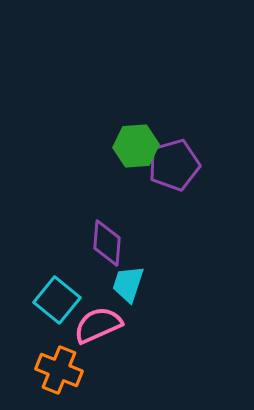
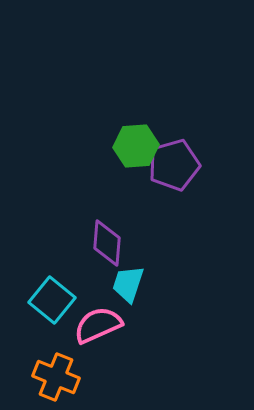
cyan square: moved 5 px left
orange cross: moved 3 px left, 7 px down
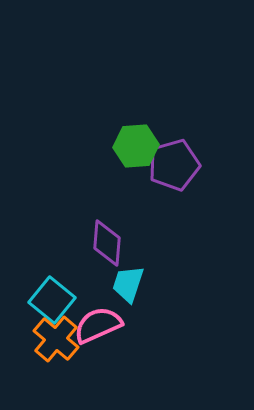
orange cross: moved 38 px up; rotated 18 degrees clockwise
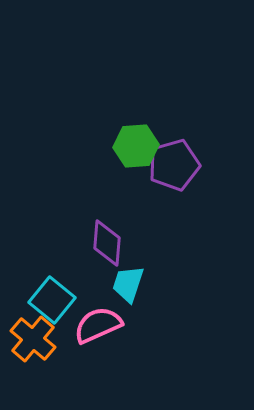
orange cross: moved 23 px left
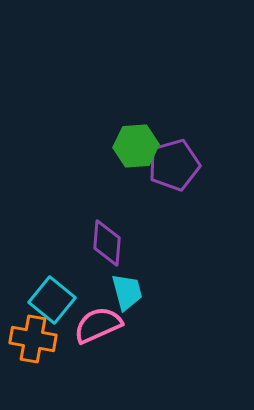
cyan trapezoid: moved 1 px left, 8 px down; rotated 147 degrees clockwise
orange cross: rotated 30 degrees counterclockwise
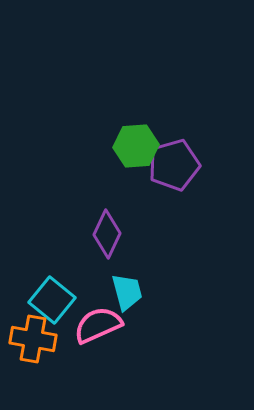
purple diamond: moved 9 px up; rotated 21 degrees clockwise
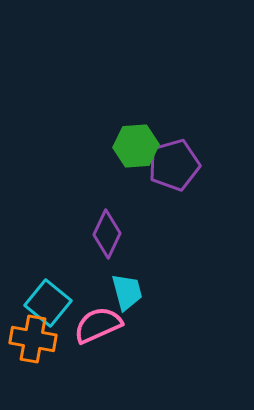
cyan square: moved 4 px left, 3 px down
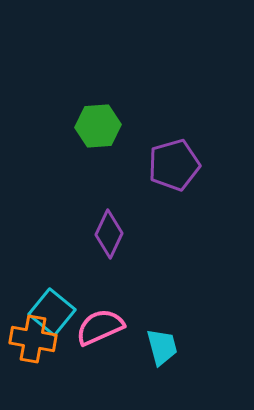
green hexagon: moved 38 px left, 20 px up
purple diamond: moved 2 px right
cyan trapezoid: moved 35 px right, 55 px down
cyan square: moved 4 px right, 9 px down
pink semicircle: moved 2 px right, 2 px down
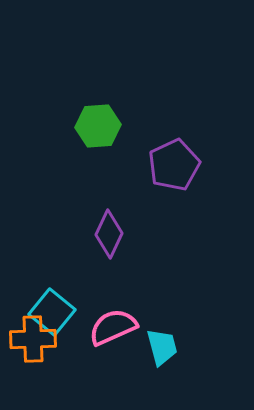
purple pentagon: rotated 9 degrees counterclockwise
pink semicircle: moved 13 px right
orange cross: rotated 12 degrees counterclockwise
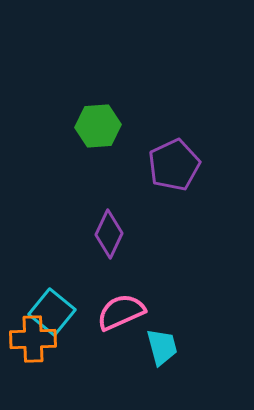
pink semicircle: moved 8 px right, 15 px up
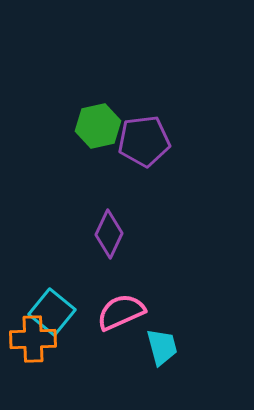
green hexagon: rotated 9 degrees counterclockwise
purple pentagon: moved 30 px left, 24 px up; rotated 18 degrees clockwise
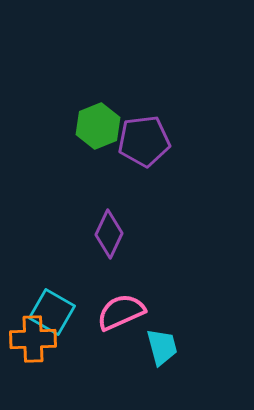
green hexagon: rotated 9 degrees counterclockwise
cyan square: rotated 9 degrees counterclockwise
